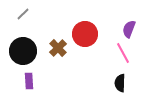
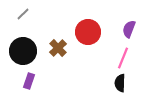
red circle: moved 3 px right, 2 px up
pink line: moved 5 px down; rotated 50 degrees clockwise
purple rectangle: rotated 21 degrees clockwise
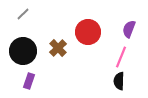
pink line: moved 2 px left, 1 px up
black semicircle: moved 1 px left, 2 px up
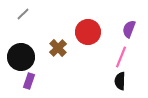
black circle: moved 2 px left, 6 px down
black semicircle: moved 1 px right
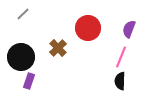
red circle: moved 4 px up
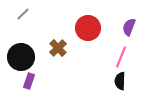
purple semicircle: moved 2 px up
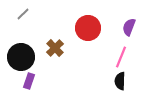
brown cross: moved 3 px left
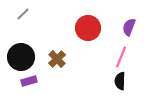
brown cross: moved 2 px right, 11 px down
purple rectangle: rotated 56 degrees clockwise
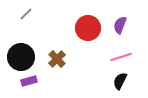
gray line: moved 3 px right
purple semicircle: moved 9 px left, 2 px up
pink line: rotated 50 degrees clockwise
black semicircle: rotated 24 degrees clockwise
